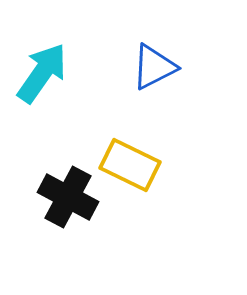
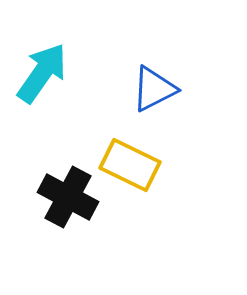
blue triangle: moved 22 px down
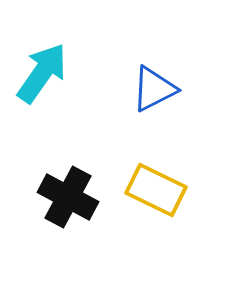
yellow rectangle: moved 26 px right, 25 px down
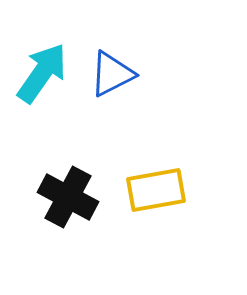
blue triangle: moved 42 px left, 15 px up
yellow rectangle: rotated 36 degrees counterclockwise
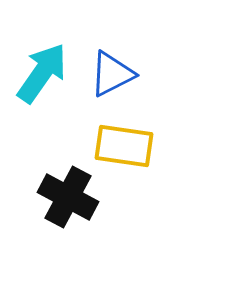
yellow rectangle: moved 32 px left, 44 px up; rotated 18 degrees clockwise
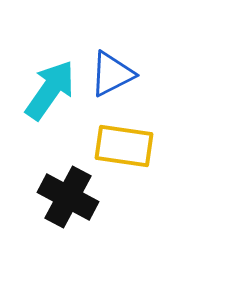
cyan arrow: moved 8 px right, 17 px down
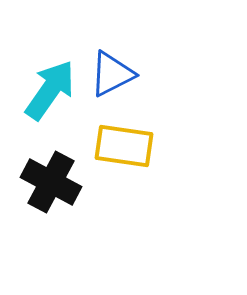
black cross: moved 17 px left, 15 px up
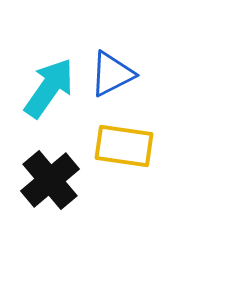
cyan arrow: moved 1 px left, 2 px up
black cross: moved 1 px left, 2 px up; rotated 22 degrees clockwise
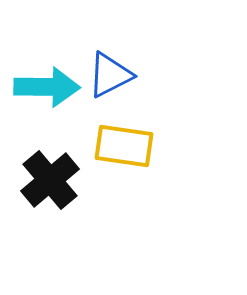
blue triangle: moved 2 px left, 1 px down
cyan arrow: moved 2 px left, 1 px up; rotated 56 degrees clockwise
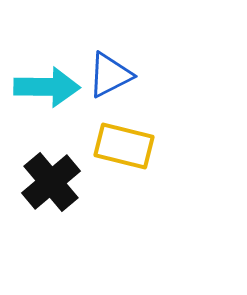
yellow rectangle: rotated 6 degrees clockwise
black cross: moved 1 px right, 2 px down
